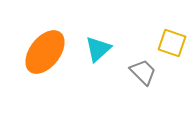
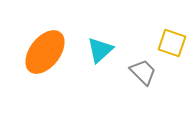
cyan triangle: moved 2 px right, 1 px down
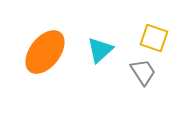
yellow square: moved 18 px left, 5 px up
gray trapezoid: rotated 12 degrees clockwise
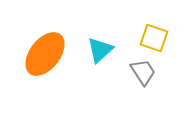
orange ellipse: moved 2 px down
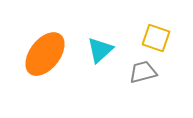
yellow square: moved 2 px right
gray trapezoid: rotated 72 degrees counterclockwise
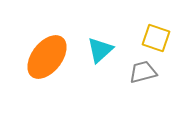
orange ellipse: moved 2 px right, 3 px down
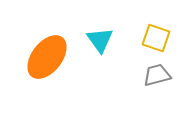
cyan triangle: moved 10 px up; rotated 24 degrees counterclockwise
gray trapezoid: moved 14 px right, 3 px down
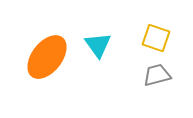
cyan triangle: moved 2 px left, 5 px down
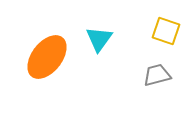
yellow square: moved 10 px right, 7 px up
cyan triangle: moved 1 px right, 6 px up; rotated 12 degrees clockwise
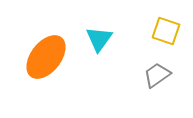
orange ellipse: moved 1 px left
gray trapezoid: rotated 20 degrees counterclockwise
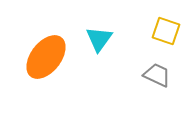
gray trapezoid: rotated 60 degrees clockwise
